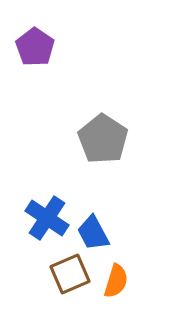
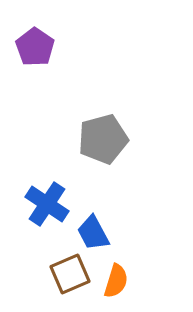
gray pentagon: rotated 24 degrees clockwise
blue cross: moved 14 px up
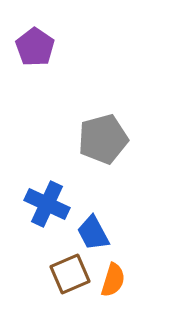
blue cross: rotated 9 degrees counterclockwise
orange semicircle: moved 3 px left, 1 px up
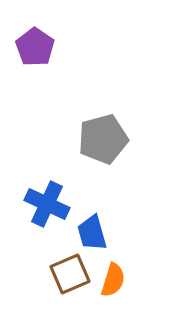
blue trapezoid: moved 1 px left; rotated 12 degrees clockwise
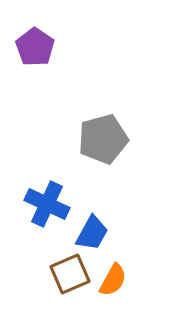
blue trapezoid: rotated 135 degrees counterclockwise
orange semicircle: rotated 12 degrees clockwise
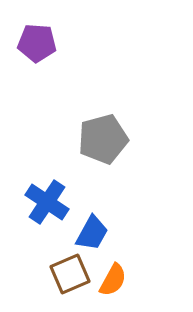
purple pentagon: moved 2 px right, 4 px up; rotated 30 degrees counterclockwise
blue cross: moved 2 px up; rotated 9 degrees clockwise
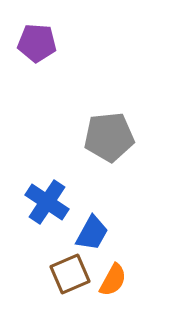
gray pentagon: moved 6 px right, 2 px up; rotated 9 degrees clockwise
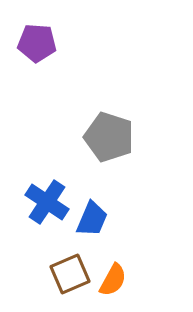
gray pentagon: rotated 24 degrees clockwise
blue trapezoid: moved 14 px up; rotated 6 degrees counterclockwise
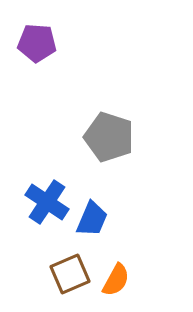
orange semicircle: moved 3 px right
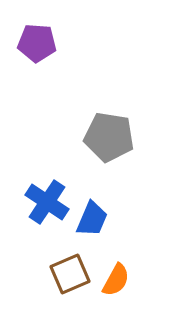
gray pentagon: rotated 9 degrees counterclockwise
